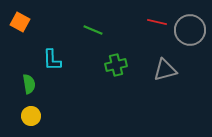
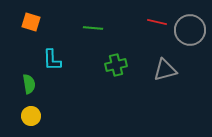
orange square: moved 11 px right; rotated 12 degrees counterclockwise
green line: moved 2 px up; rotated 18 degrees counterclockwise
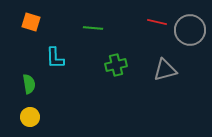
cyan L-shape: moved 3 px right, 2 px up
yellow circle: moved 1 px left, 1 px down
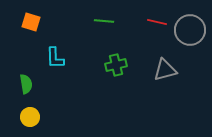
green line: moved 11 px right, 7 px up
green semicircle: moved 3 px left
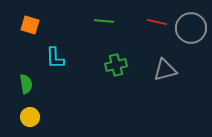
orange square: moved 1 px left, 3 px down
gray circle: moved 1 px right, 2 px up
